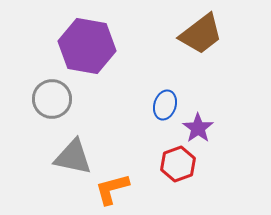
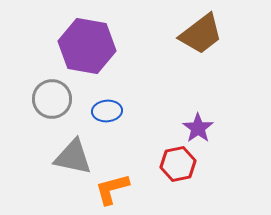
blue ellipse: moved 58 px left, 6 px down; rotated 68 degrees clockwise
red hexagon: rotated 8 degrees clockwise
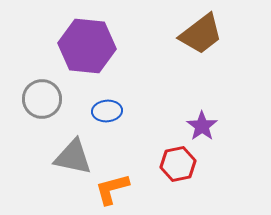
purple hexagon: rotated 4 degrees counterclockwise
gray circle: moved 10 px left
purple star: moved 4 px right, 2 px up
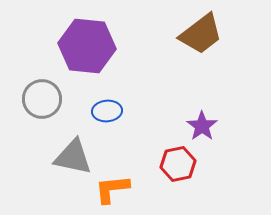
orange L-shape: rotated 9 degrees clockwise
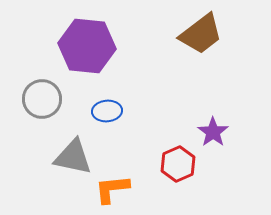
purple star: moved 11 px right, 6 px down
red hexagon: rotated 12 degrees counterclockwise
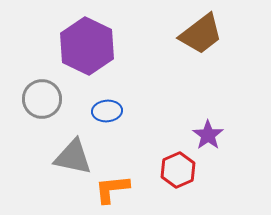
purple hexagon: rotated 20 degrees clockwise
purple star: moved 5 px left, 3 px down
red hexagon: moved 6 px down
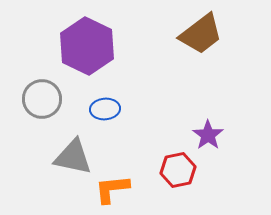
blue ellipse: moved 2 px left, 2 px up
red hexagon: rotated 12 degrees clockwise
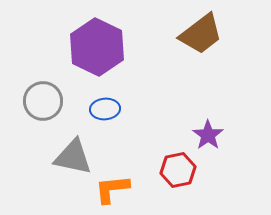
purple hexagon: moved 10 px right, 1 px down
gray circle: moved 1 px right, 2 px down
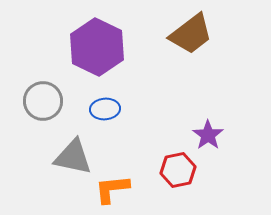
brown trapezoid: moved 10 px left
